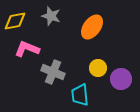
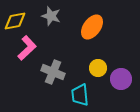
pink L-shape: moved 1 px up; rotated 115 degrees clockwise
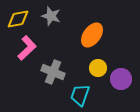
yellow diamond: moved 3 px right, 2 px up
orange ellipse: moved 8 px down
cyan trapezoid: rotated 25 degrees clockwise
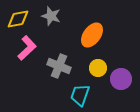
gray cross: moved 6 px right, 6 px up
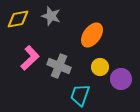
pink L-shape: moved 3 px right, 10 px down
yellow circle: moved 2 px right, 1 px up
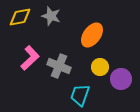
yellow diamond: moved 2 px right, 2 px up
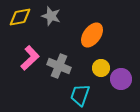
yellow circle: moved 1 px right, 1 px down
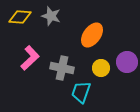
yellow diamond: rotated 15 degrees clockwise
gray cross: moved 3 px right, 2 px down; rotated 10 degrees counterclockwise
purple circle: moved 6 px right, 17 px up
cyan trapezoid: moved 1 px right, 3 px up
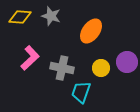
orange ellipse: moved 1 px left, 4 px up
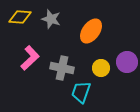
gray star: moved 3 px down
